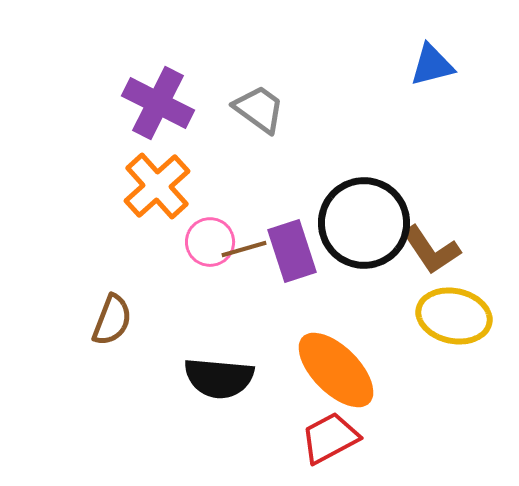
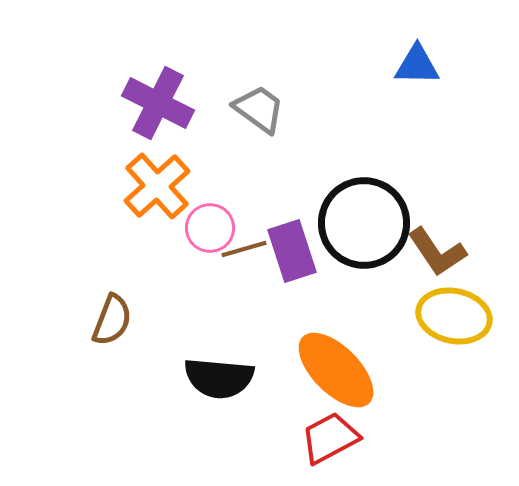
blue triangle: moved 15 px left; rotated 15 degrees clockwise
pink circle: moved 14 px up
brown L-shape: moved 6 px right, 2 px down
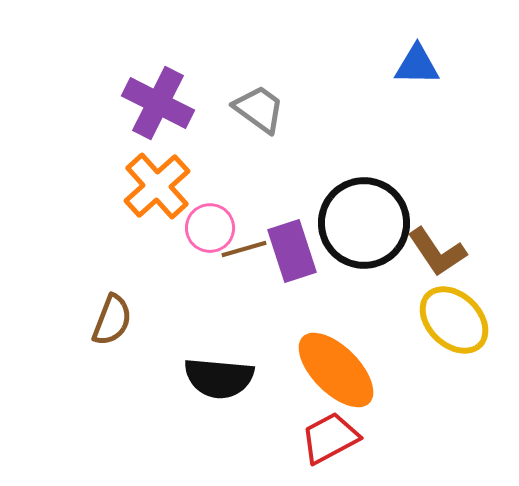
yellow ellipse: moved 4 px down; rotated 32 degrees clockwise
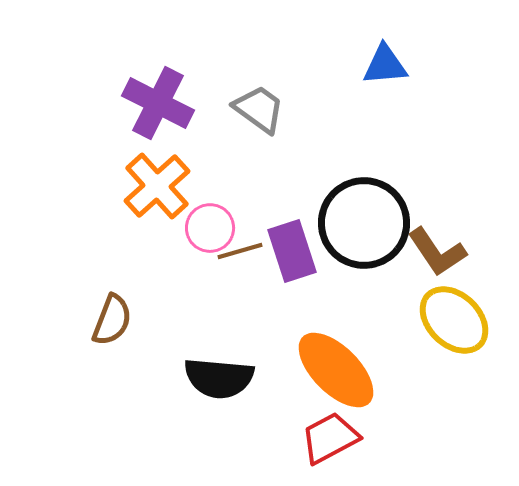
blue triangle: moved 32 px left; rotated 6 degrees counterclockwise
brown line: moved 4 px left, 2 px down
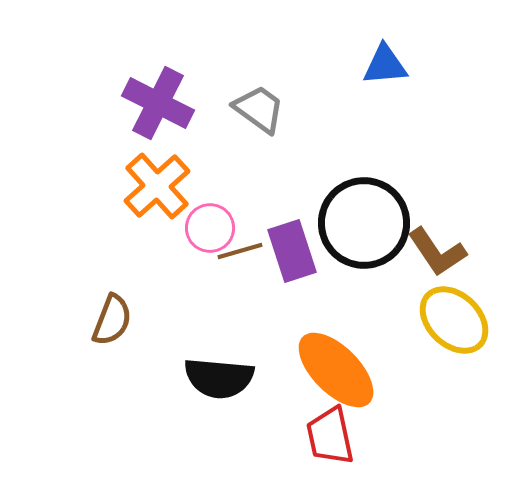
red trapezoid: moved 2 px up; rotated 74 degrees counterclockwise
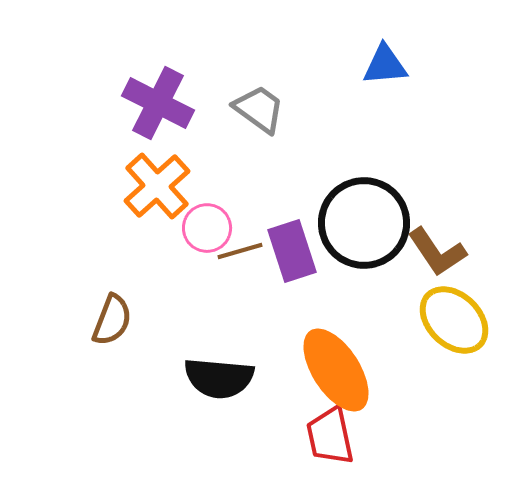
pink circle: moved 3 px left
orange ellipse: rotated 12 degrees clockwise
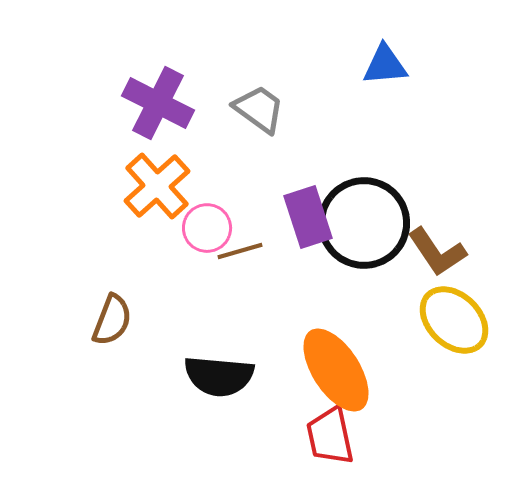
purple rectangle: moved 16 px right, 34 px up
black semicircle: moved 2 px up
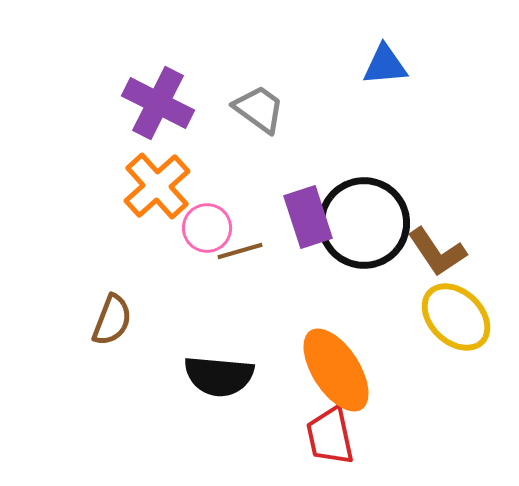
yellow ellipse: moved 2 px right, 3 px up
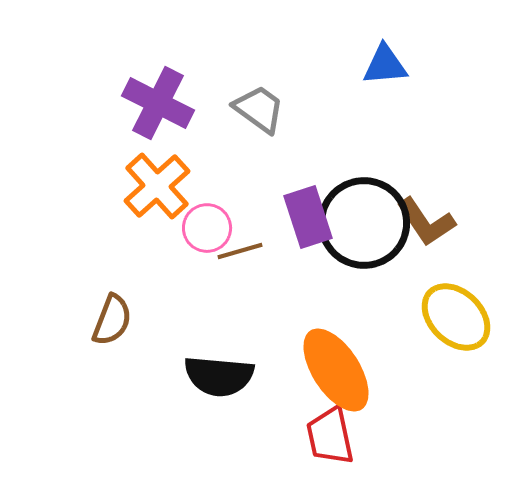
brown L-shape: moved 11 px left, 30 px up
